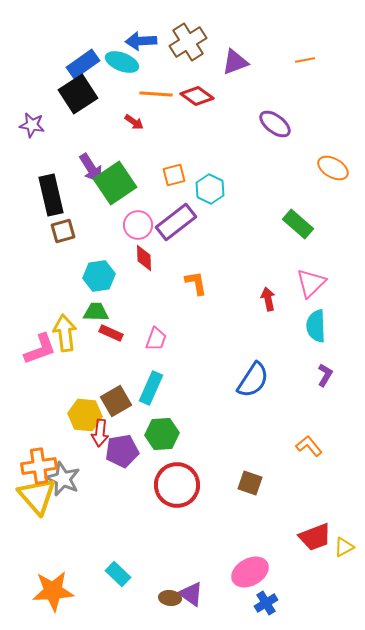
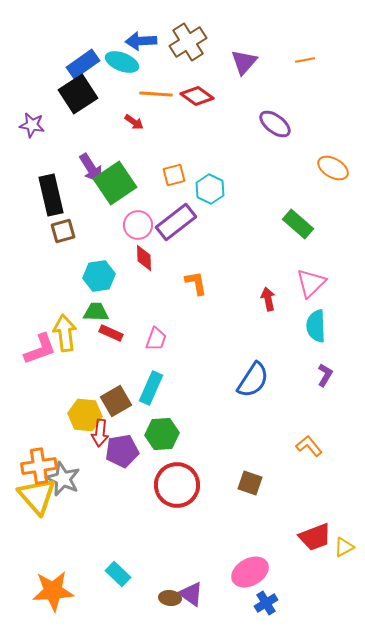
purple triangle at (235, 62): moved 9 px right; rotated 28 degrees counterclockwise
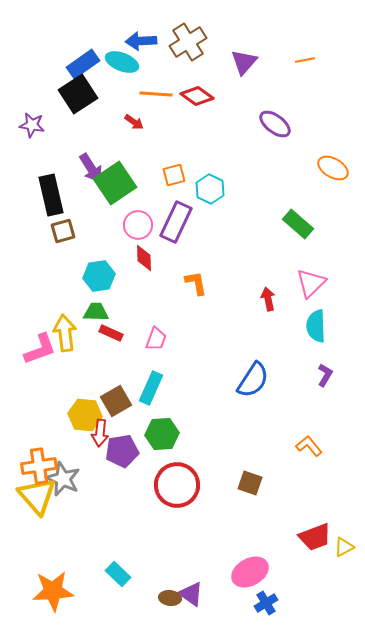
purple rectangle at (176, 222): rotated 27 degrees counterclockwise
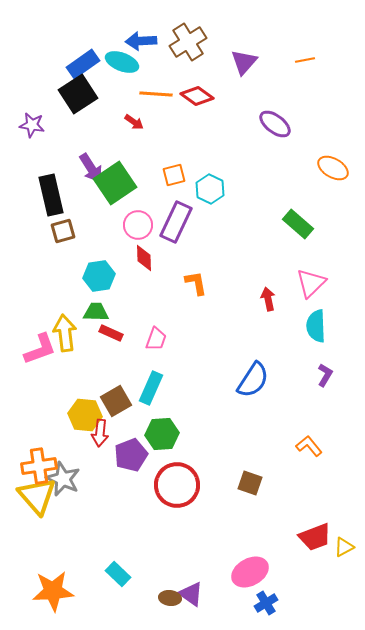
purple pentagon at (122, 451): moved 9 px right, 4 px down; rotated 12 degrees counterclockwise
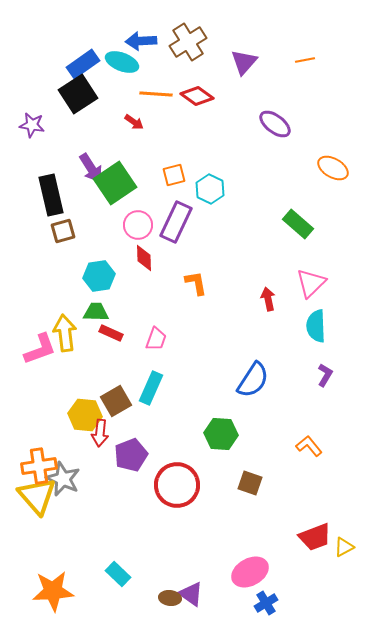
green hexagon at (162, 434): moved 59 px right; rotated 8 degrees clockwise
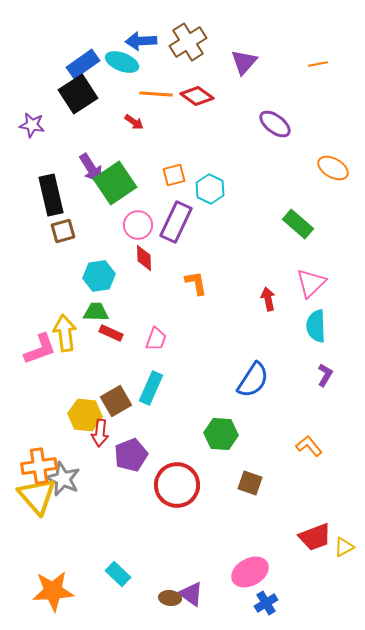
orange line at (305, 60): moved 13 px right, 4 px down
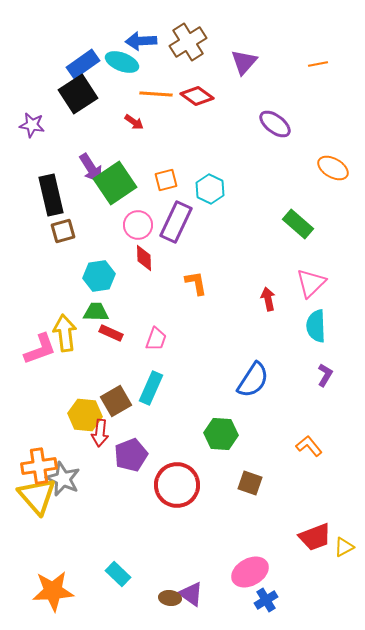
orange square at (174, 175): moved 8 px left, 5 px down
blue cross at (266, 603): moved 3 px up
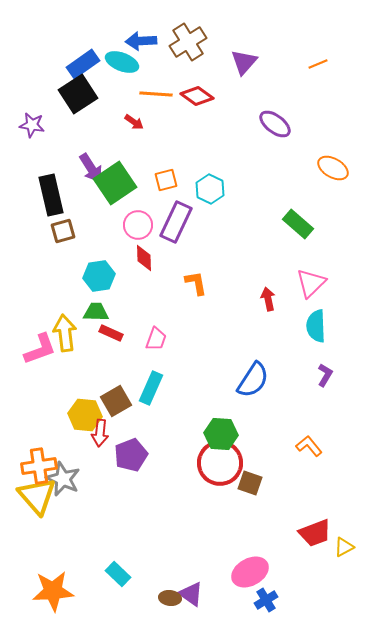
orange line at (318, 64): rotated 12 degrees counterclockwise
red circle at (177, 485): moved 43 px right, 22 px up
red trapezoid at (315, 537): moved 4 px up
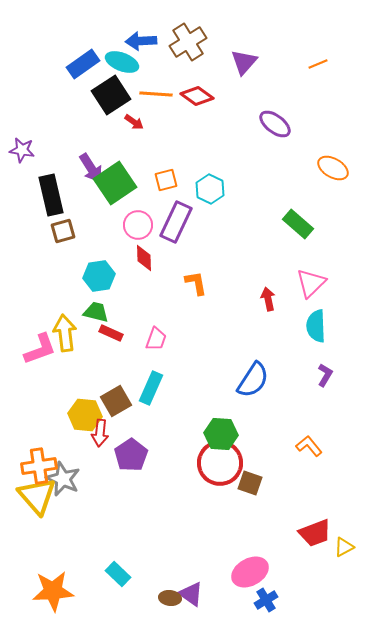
black square at (78, 94): moved 33 px right, 1 px down
purple star at (32, 125): moved 10 px left, 25 px down
green trapezoid at (96, 312): rotated 12 degrees clockwise
purple pentagon at (131, 455): rotated 12 degrees counterclockwise
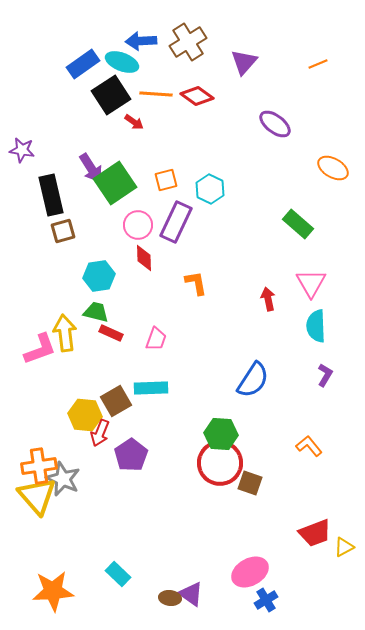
pink triangle at (311, 283): rotated 16 degrees counterclockwise
cyan rectangle at (151, 388): rotated 64 degrees clockwise
red arrow at (100, 433): rotated 16 degrees clockwise
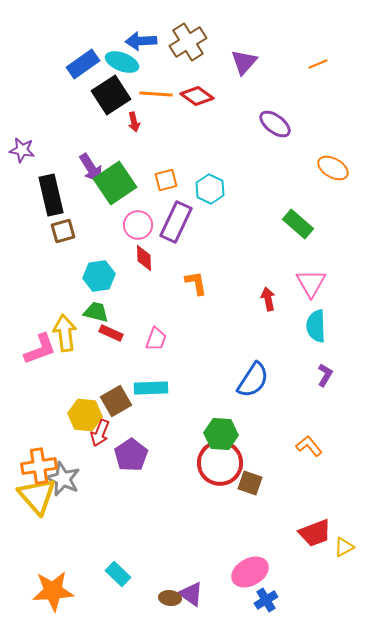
red arrow at (134, 122): rotated 42 degrees clockwise
